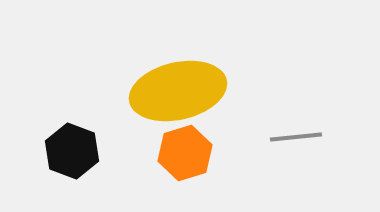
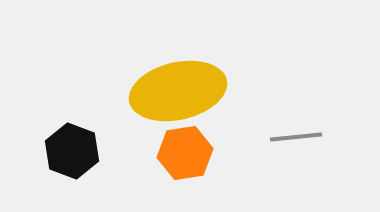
orange hexagon: rotated 8 degrees clockwise
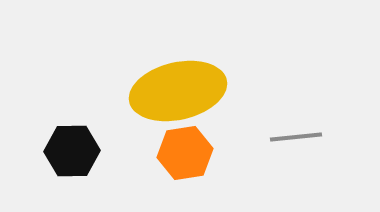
black hexagon: rotated 22 degrees counterclockwise
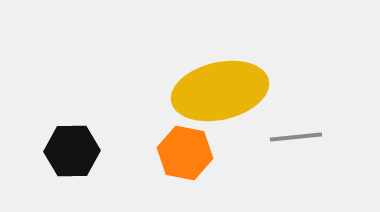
yellow ellipse: moved 42 px right
orange hexagon: rotated 20 degrees clockwise
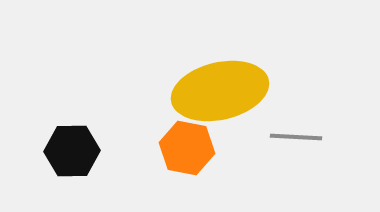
gray line: rotated 9 degrees clockwise
orange hexagon: moved 2 px right, 5 px up
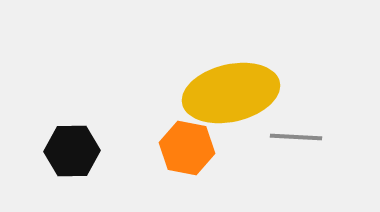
yellow ellipse: moved 11 px right, 2 px down
